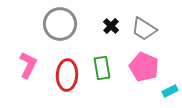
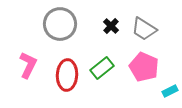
green rectangle: rotated 60 degrees clockwise
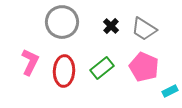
gray circle: moved 2 px right, 2 px up
pink L-shape: moved 2 px right, 3 px up
red ellipse: moved 3 px left, 4 px up
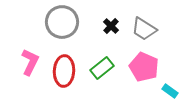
cyan rectangle: rotated 63 degrees clockwise
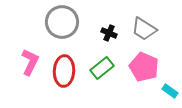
black cross: moved 2 px left, 7 px down; rotated 21 degrees counterclockwise
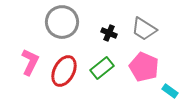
red ellipse: rotated 24 degrees clockwise
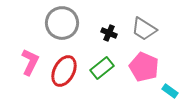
gray circle: moved 1 px down
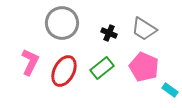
cyan rectangle: moved 1 px up
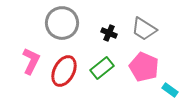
pink L-shape: moved 1 px right, 1 px up
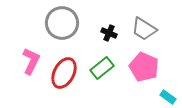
red ellipse: moved 2 px down
cyan rectangle: moved 2 px left, 7 px down
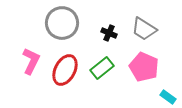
red ellipse: moved 1 px right, 3 px up
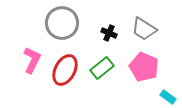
pink L-shape: moved 1 px right, 1 px up
